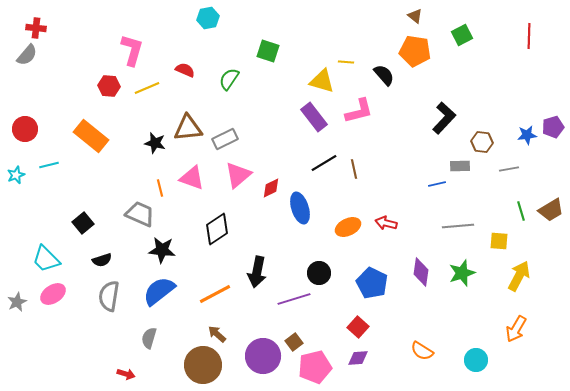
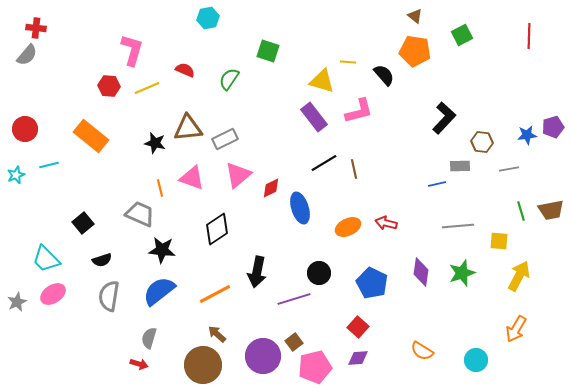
yellow line at (346, 62): moved 2 px right
brown trapezoid at (551, 210): rotated 20 degrees clockwise
red arrow at (126, 374): moved 13 px right, 10 px up
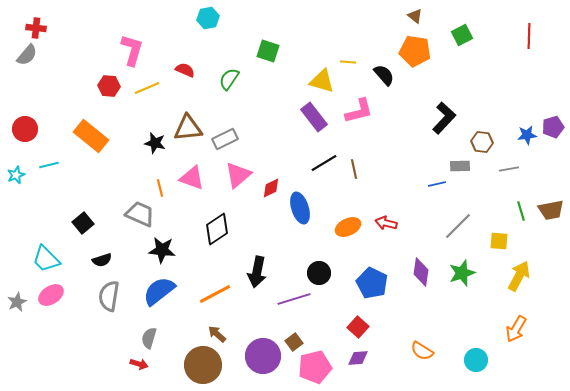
gray line at (458, 226): rotated 40 degrees counterclockwise
pink ellipse at (53, 294): moved 2 px left, 1 px down
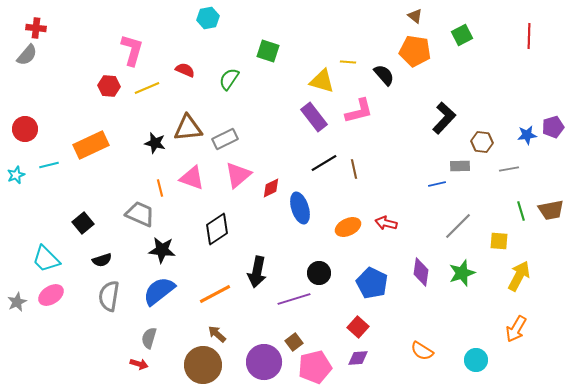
orange rectangle at (91, 136): moved 9 px down; rotated 64 degrees counterclockwise
purple circle at (263, 356): moved 1 px right, 6 px down
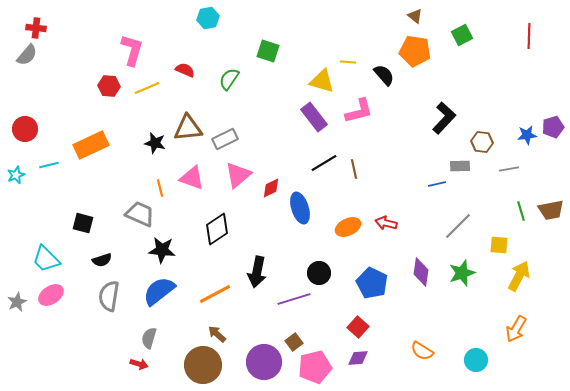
black square at (83, 223): rotated 35 degrees counterclockwise
yellow square at (499, 241): moved 4 px down
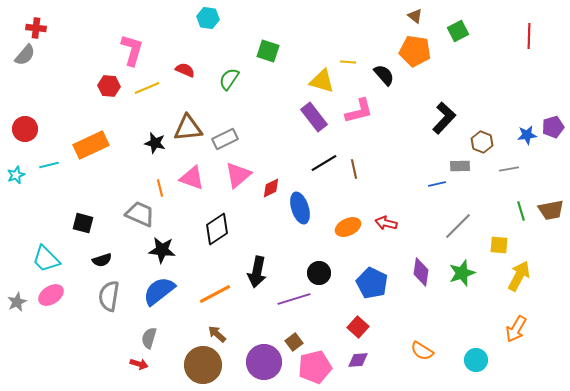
cyan hexagon at (208, 18): rotated 20 degrees clockwise
green square at (462, 35): moved 4 px left, 4 px up
gray semicircle at (27, 55): moved 2 px left
brown hexagon at (482, 142): rotated 15 degrees clockwise
purple diamond at (358, 358): moved 2 px down
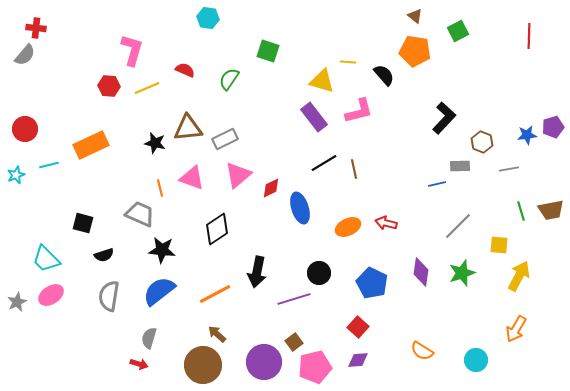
black semicircle at (102, 260): moved 2 px right, 5 px up
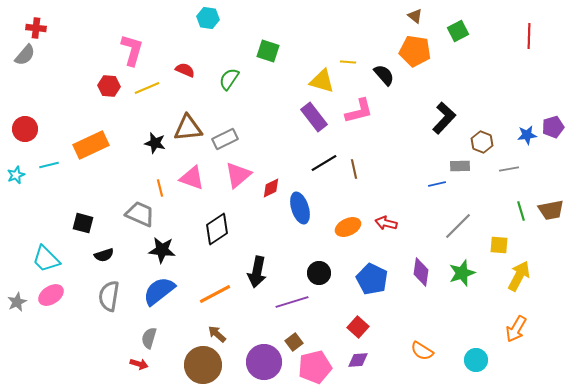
blue pentagon at (372, 283): moved 4 px up
purple line at (294, 299): moved 2 px left, 3 px down
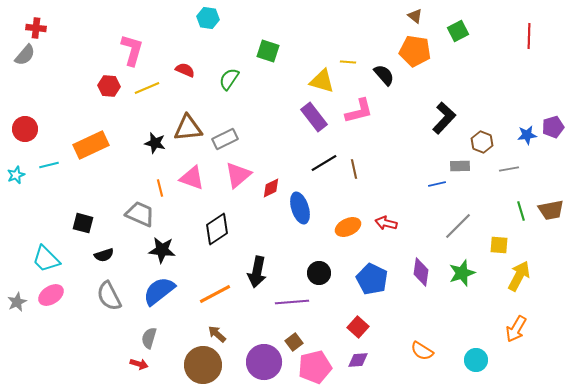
gray semicircle at (109, 296): rotated 36 degrees counterclockwise
purple line at (292, 302): rotated 12 degrees clockwise
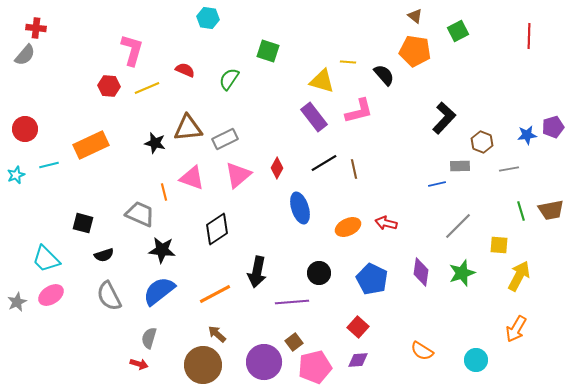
orange line at (160, 188): moved 4 px right, 4 px down
red diamond at (271, 188): moved 6 px right, 20 px up; rotated 35 degrees counterclockwise
